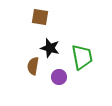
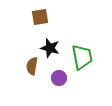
brown square: rotated 18 degrees counterclockwise
brown semicircle: moved 1 px left
purple circle: moved 1 px down
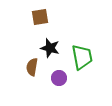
brown semicircle: moved 1 px down
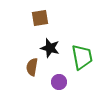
brown square: moved 1 px down
purple circle: moved 4 px down
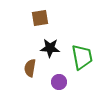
black star: rotated 12 degrees counterclockwise
brown semicircle: moved 2 px left, 1 px down
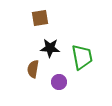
brown semicircle: moved 3 px right, 1 px down
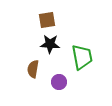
brown square: moved 7 px right, 2 px down
black star: moved 4 px up
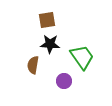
green trapezoid: rotated 24 degrees counterclockwise
brown semicircle: moved 4 px up
purple circle: moved 5 px right, 1 px up
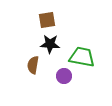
green trapezoid: rotated 44 degrees counterclockwise
purple circle: moved 5 px up
